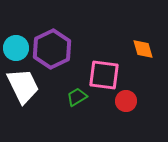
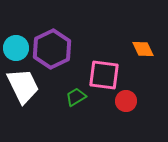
orange diamond: rotated 10 degrees counterclockwise
green trapezoid: moved 1 px left
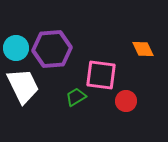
purple hexagon: rotated 21 degrees clockwise
pink square: moved 3 px left
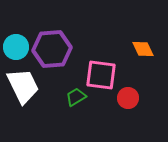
cyan circle: moved 1 px up
red circle: moved 2 px right, 3 px up
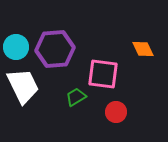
purple hexagon: moved 3 px right
pink square: moved 2 px right, 1 px up
red circle: moved 12 px left, 14 px down
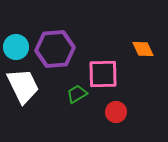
pink square: rotated 8 degrees counterclockwise
green trapezoid: moved 1 px right, 3 px up
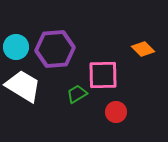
orange diamond: rotated 20 degrees counterclockwise
pink square: moved 1 px down
white trapezoid: rotated 33 degrees counterclockwise
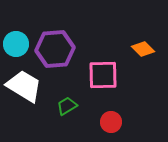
cyan circle: moved 3 px up
white trapezoid: moved 1 px right
green trapezoid: moved 10 px left, 12 px down
red circle: moved 5 px left, 10 px down
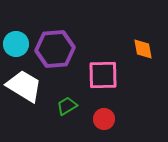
orange diamond: rotated 35 degrees clockwise
red circle: moved 7 px left, 3 px up
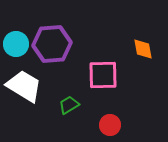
purple hexagon: moved 3 px left, 5 px up
green trapezoid: moved 2 px right, 1 px up
red circle: moved 6 px right, 6 px down
